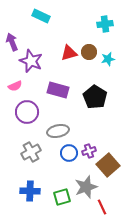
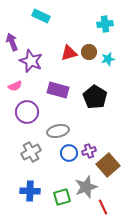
red line: moved 1 px right
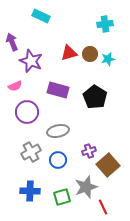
brown circle: moved 1 px right, 2 px down
blue circle: moved 11 px left, 7 px down
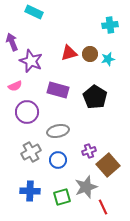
cyan rectangle: moved 7 px left, 4 px up
cyan cross: moved 5 px right, 1 px down
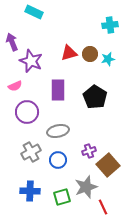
purple rectangle: rotated 75 degrees clockwise
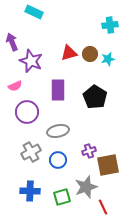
brown square: rotated 30 degrees clockwise
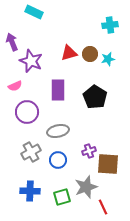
brown square: moved 1 px up; rotated 15 degrees clockwise
